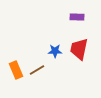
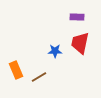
red trapezoid: moved 1 px right, 6 px up
brown line: moved 2 px right, 7 px down
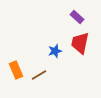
purple rectangle: rotated 40 degrees clockwise
blue star: rotated 16 degrees counterclockwise
brown line: moved 2 px up
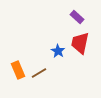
blue star: moved 3 px right; rotated 24 degrees counterclockwise
orange rectangle: moved 2 px right
brown line: moved 2 px up
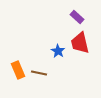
red trapezoid: rotated 25 degrees counterclockwise
brown line: rotated 42 degrees clockwise
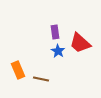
purple rectangle: moved 22 px left, 15 px down; rotated 40 degrees clockwise
red trapezoid: rotated 35 degrees counterclockwise
brown line: moved 2 px right, 6 px down
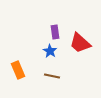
blue star: moved 8 px left
brown line: moved 11 px right, 3 px up
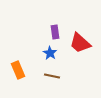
blue star: moved 2 px down
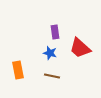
red trapezoid: moved 5 px down
blue star: rotated 16 degrees counterclockwise
orange rectangle: rotated 12 degrees clockwise
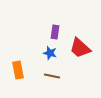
purple rectangle: rotated 16 degrees clockwise
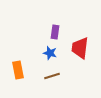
red trapezoid: rotated 55 degrees clockwise
brown line: rotated 28 degrees counterclockwise
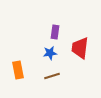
blue star: rotated 24 degrees counterclockwise
